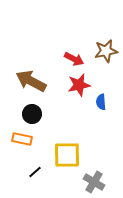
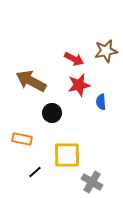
black circle: moved 20 px right, 1 px up
gray cross: moved 2 px left
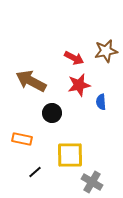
red arrow: moved 1 px up
yellow square: moved 3 px right
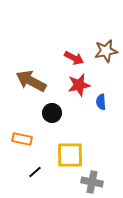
gray cross: rotated 20 degrees counterclockwise
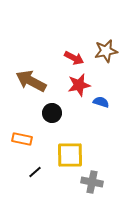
blue semicircle: rotated 112 degrees clockwise
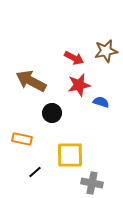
gray cross: moved 1 px down
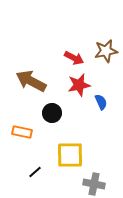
blue semicircle: rotated 49 degrees clockwise
orange rectangle: moved 7 px up
gray cross: moved 2 px right, 1 px down
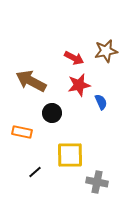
gray cross: moved 3 px right, 2 px up
